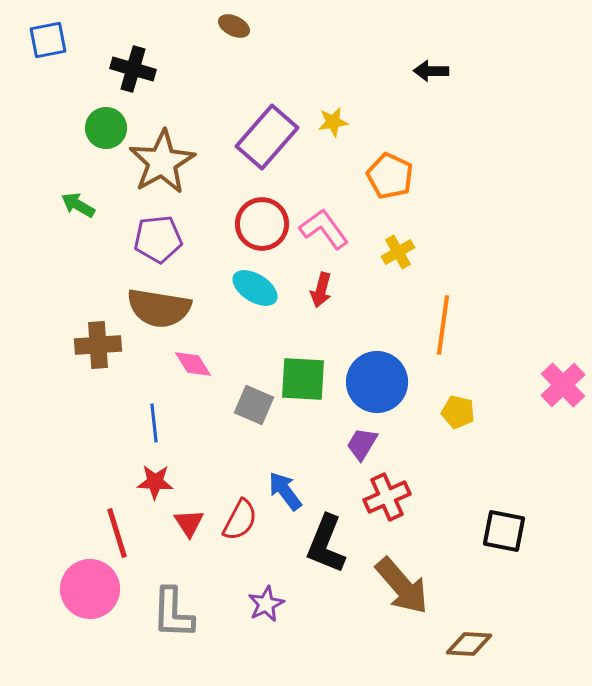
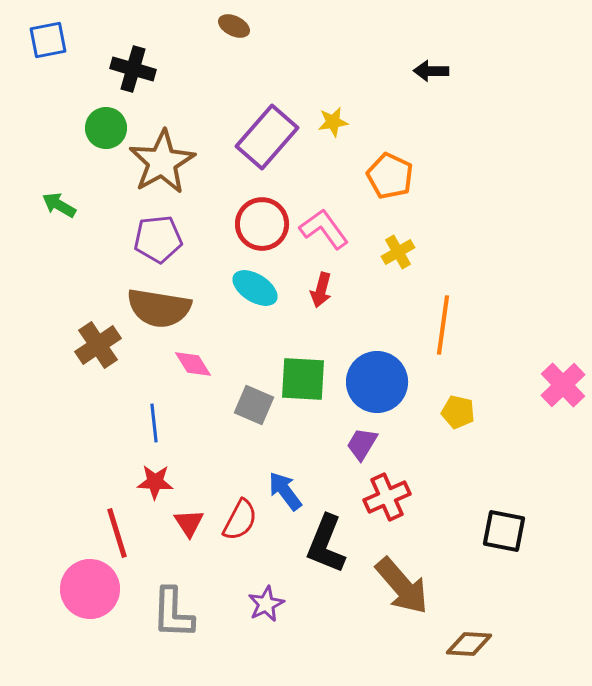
green arrow: moved 19 px left
brown cross: rotated 30 degrees counterclockwise
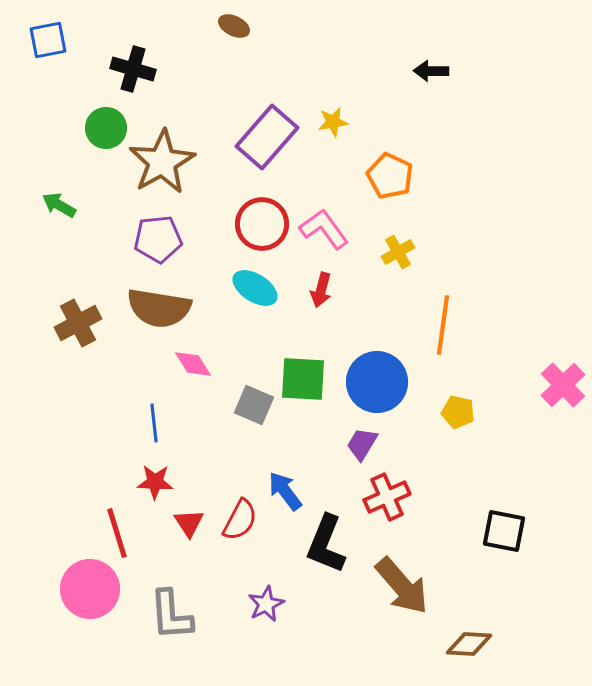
brown cross: moved 20 px left, 22 px up; rotated 6 degrees clockwise
gray L-shape: moved 2 px left, 2 px down; rotated 6 degrees counterclockwise
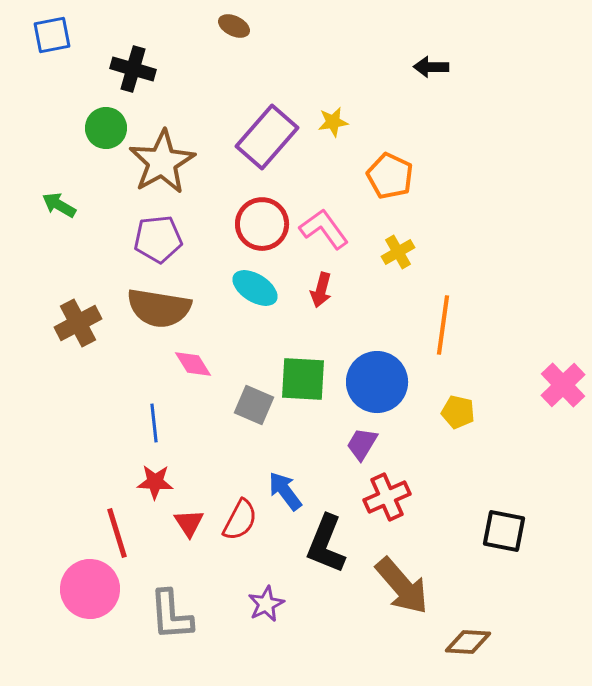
blue square: moved 4 px right, 5 px up
black arrow: moved 4 px up
brown diamond: moved 1 px left, 2 px up
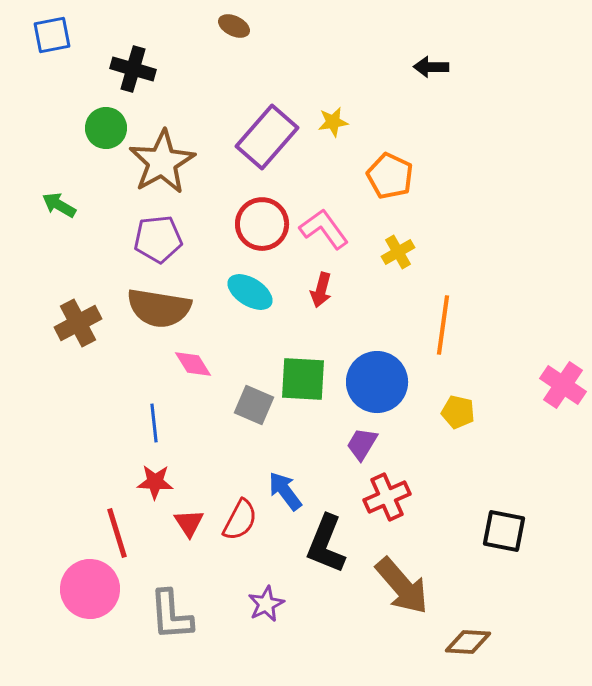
cyan ellipse: moved 5 px left, 4 px down
pink cross: rotated 12 degrees counterclockwise
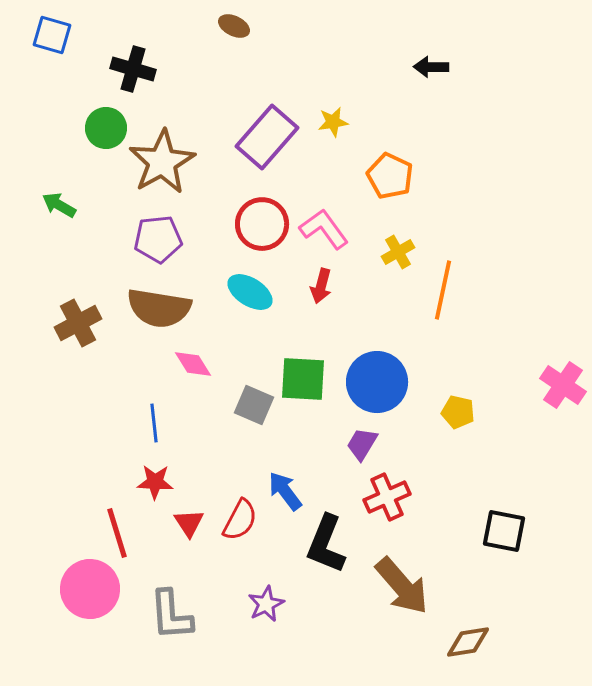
blue square: rotated 27 degrees clockwise
red arrow: moved 4 px up
orange line: moved 35 px up; rotated 4 degrees clockwise
brown diamond: rotated 12 degrees counterclockwise
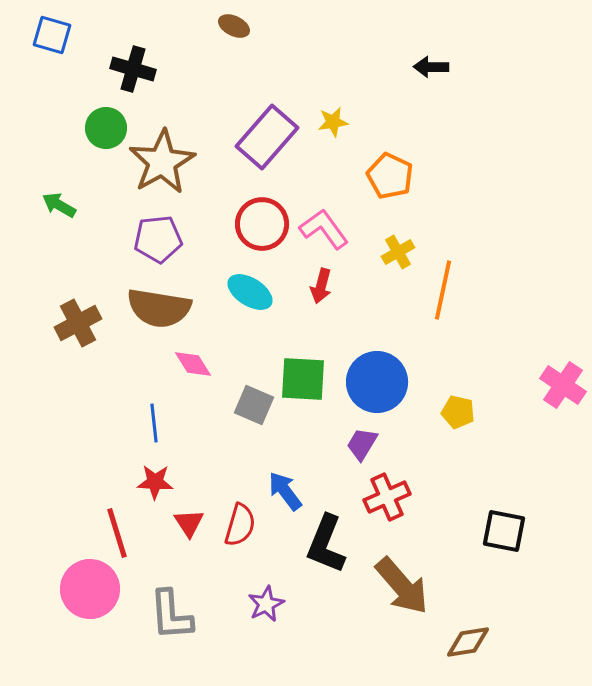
red semicircle: moved 5 px down; rotated 12 degrees counterclockwise
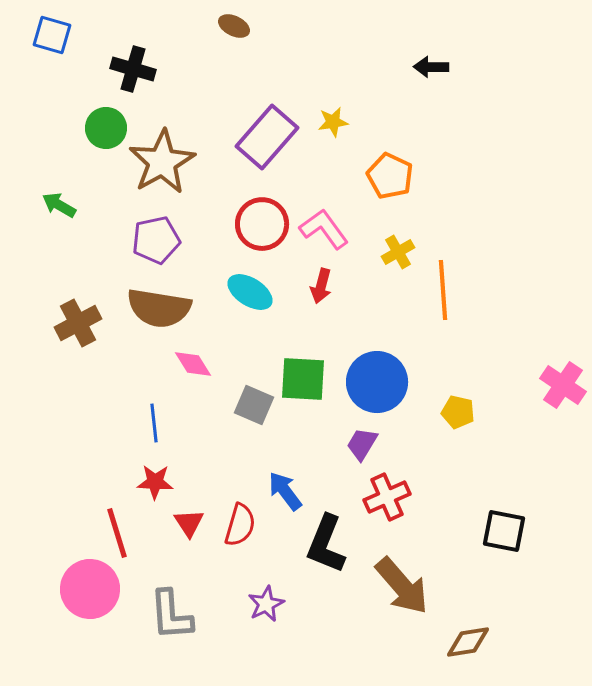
purple pentagon: moved 2 px left, 1 px down; rotated 6 degrees counterclockwise
orange line: rotated 16 degrees counterclockwise
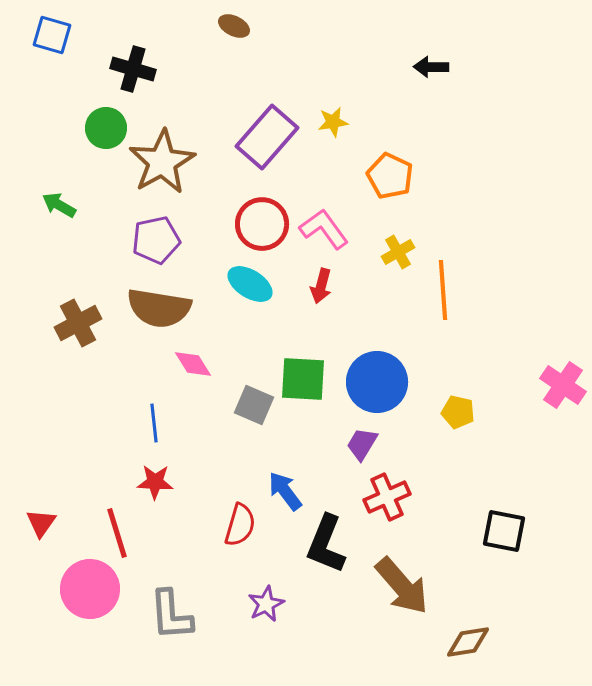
cyan ellipse: moved 8 px up
red triangle: moved 148 px left; rotated 8 degrees clockwise
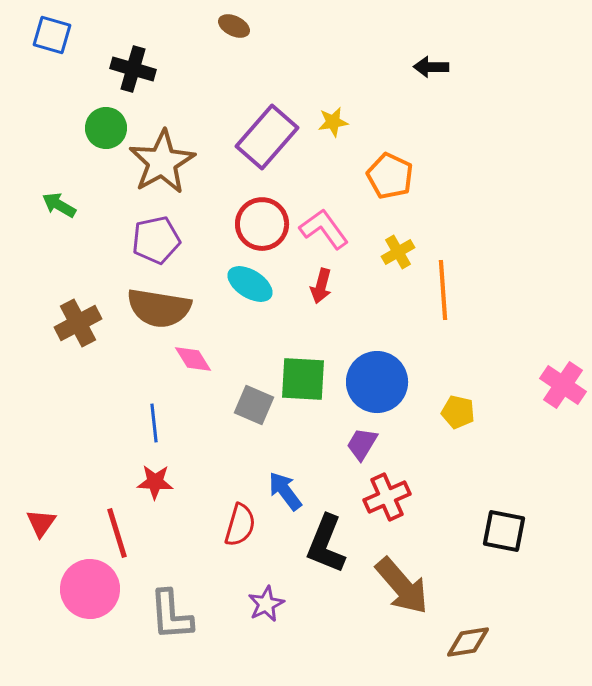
pink diamond: moved 5 px up
